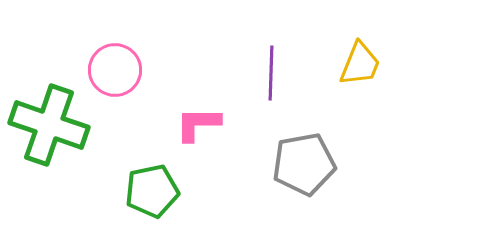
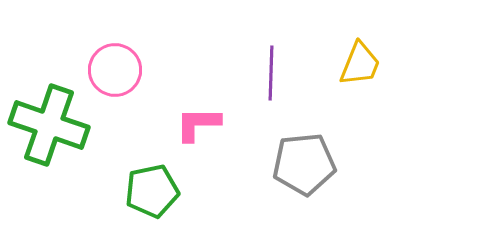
gray pentagon: rotated 4 degrees clockwise
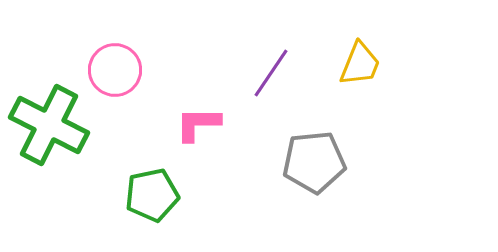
purple line: rotated 32 degrees clockwise
green cross: rotated 8 degrees clockwise
gray pentagon: moved 10 px right, 2 px up
green pentagon: moved 4 px down
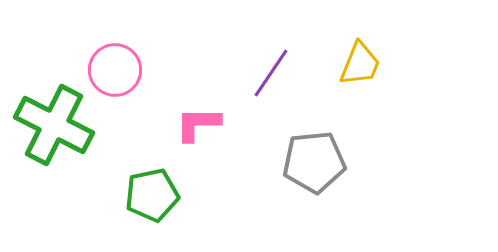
green cross: moved 5 px right
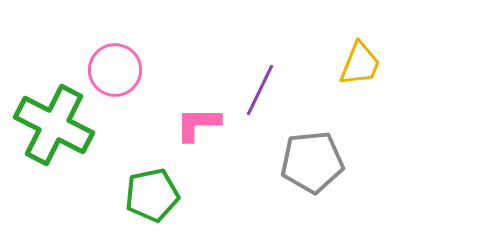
purple line: moved 11 px left, 17 px down; rotated 8 degrees counterclockwise
gray pentagon: moved 2 px left
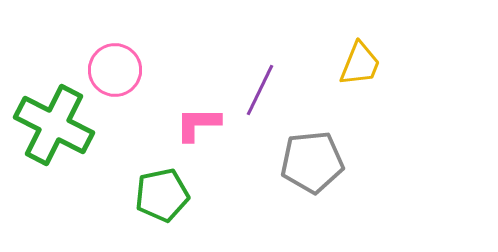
green pentagon: moved 10 px right
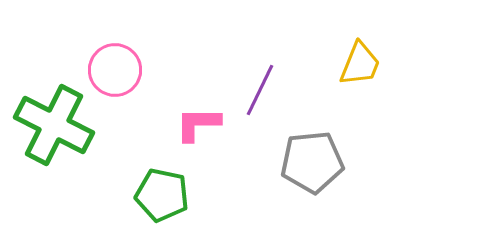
green pentagon: rotated 24 degrees clockwise
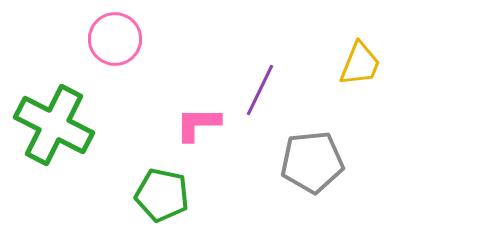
pink circle: moved 31 px up
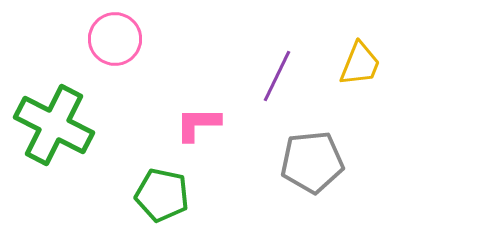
purple line: moved 17 px right, 14 px up
